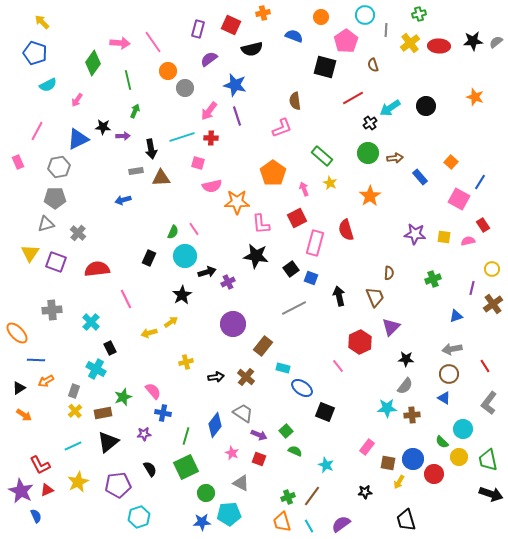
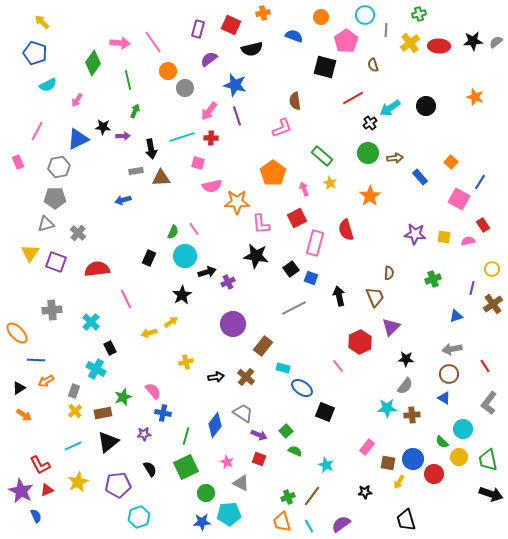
pink star at (232, 453): moved 5 px left, 9 px down
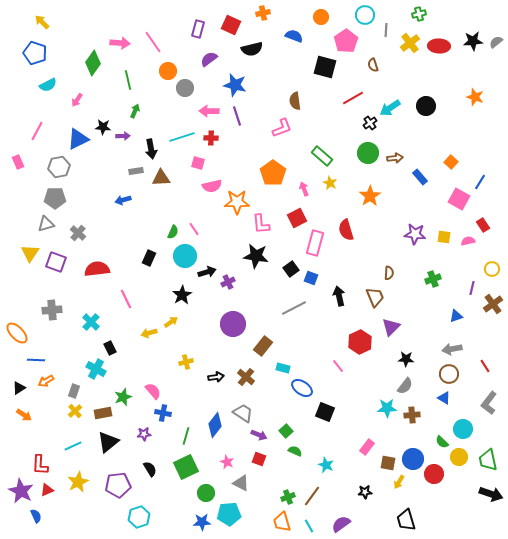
pink arrow at (209, 111): rotated 54 degrees clockwise
red L-shape at (40, 465): rotated 30 degrees clockwise
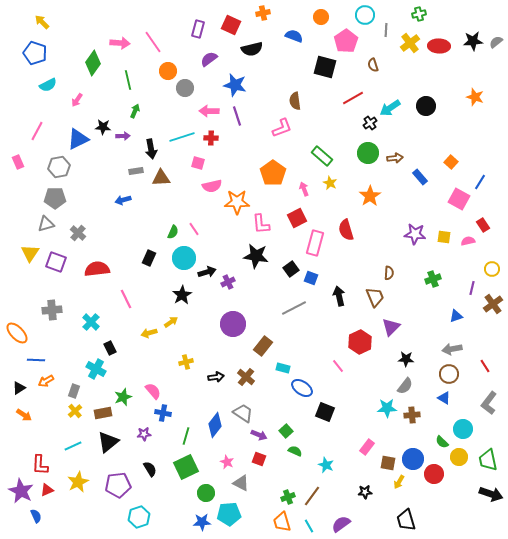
cyan circle at (185, 256): moved 1 px left, 2 px down
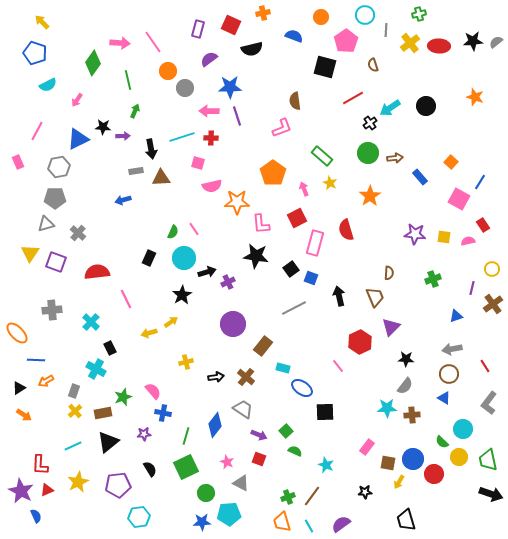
blue star at (235, 85): moved 5 px left, 2 px down; rotated 15 degrees counterclockwise
red semicircle at (97, 269): moved 3 px down
black square at (325, 412): rotated 24 degrees counterclockwise
gray trapezoid at (243, 413): moved 4 px up
cyan hexagon at (139, 517): rotated 10 degrees clockwise
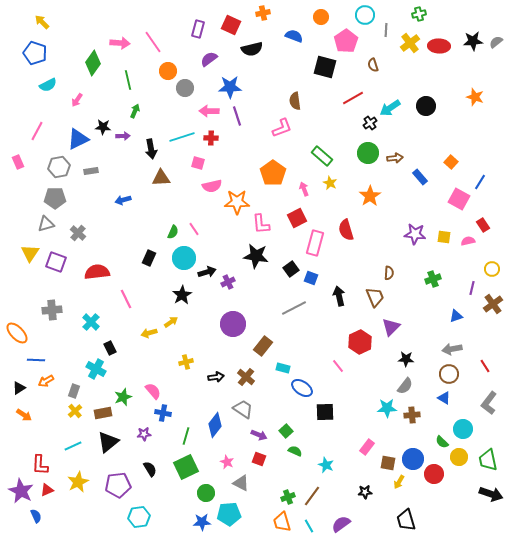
gray rectangle at (136, 171): moved 45 px left
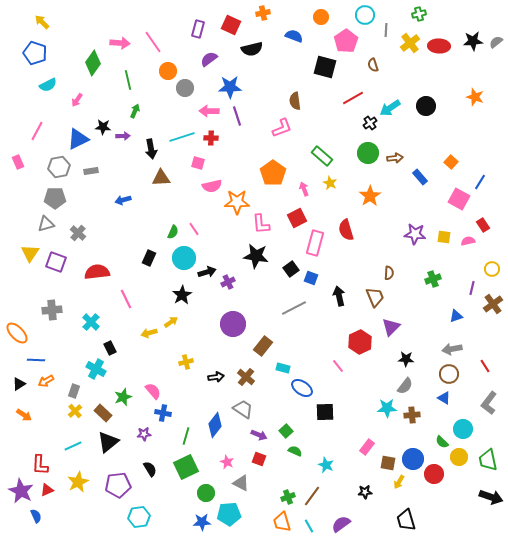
black triangle at (19, 388): moved 4 px up
brown rectangle at (103, 413): rotated 54 degrees clockwise
black arrow at (491, 494): moved 3 px down
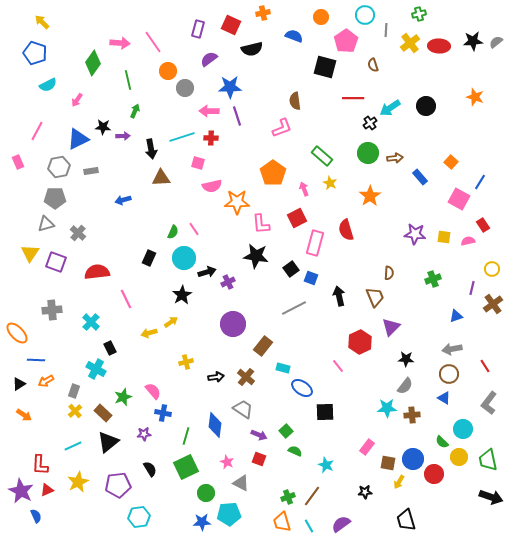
red line at (353, 98): rotated 30 degrees clockwise
blue diamond at (215, 425): rotated 30 degrees counterclockwise
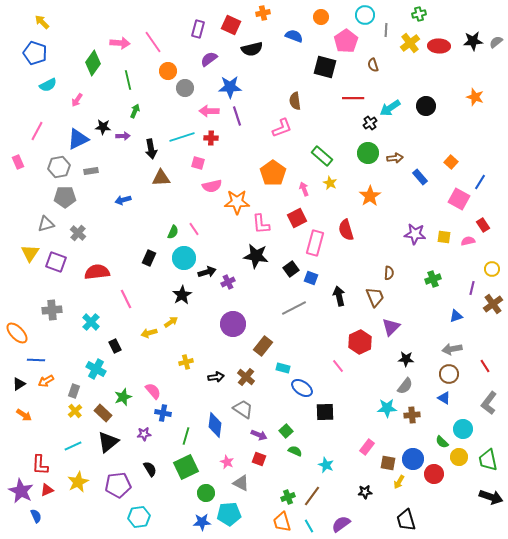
gray pentagon at (55, 198): moved 10 px right, 1 px up
black rectangle at (110, 348): moved 5 px right, 2 px up
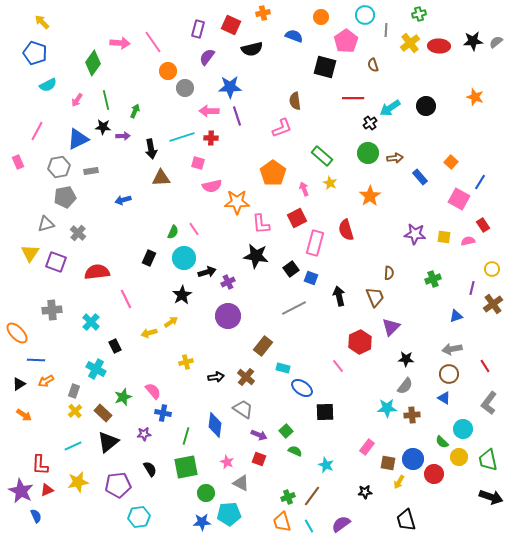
purple semicircle at (209, 59): moved 2 px left, 2 px up; rotated 18 degrees counterclockwise
green line at (128, 80): moved 22 px left, 20 px down
gray pentagon at (65, 197): rotated 10 degrees counterclockwise
purple circle at (233, 324): moved 5 px left, 8 px up
green square at (186, 467): rotated 15 degrees clockwise
yellow star at (78, 482): rotated 15 degrees clockwise
